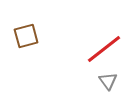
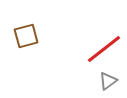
gray triangle: rotated 30 degrees clockwise
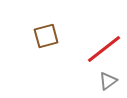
brown square: moved 20 px right
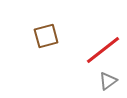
red line: moved 1 px left, 1 px down
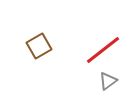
brown square: moved 7 px left, 10 px down; rotated 15 degrees counterclockwise
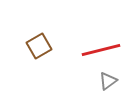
red line: moved 2 px left; rotated 24 degrees clockwise
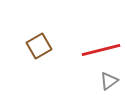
gray triangle: moved 1 px right
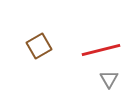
gray triangle: moved 2 px up; rotated 24 degrees counterclockwise
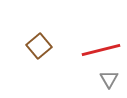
brown square: rotated 10 degrees counterclockwise
